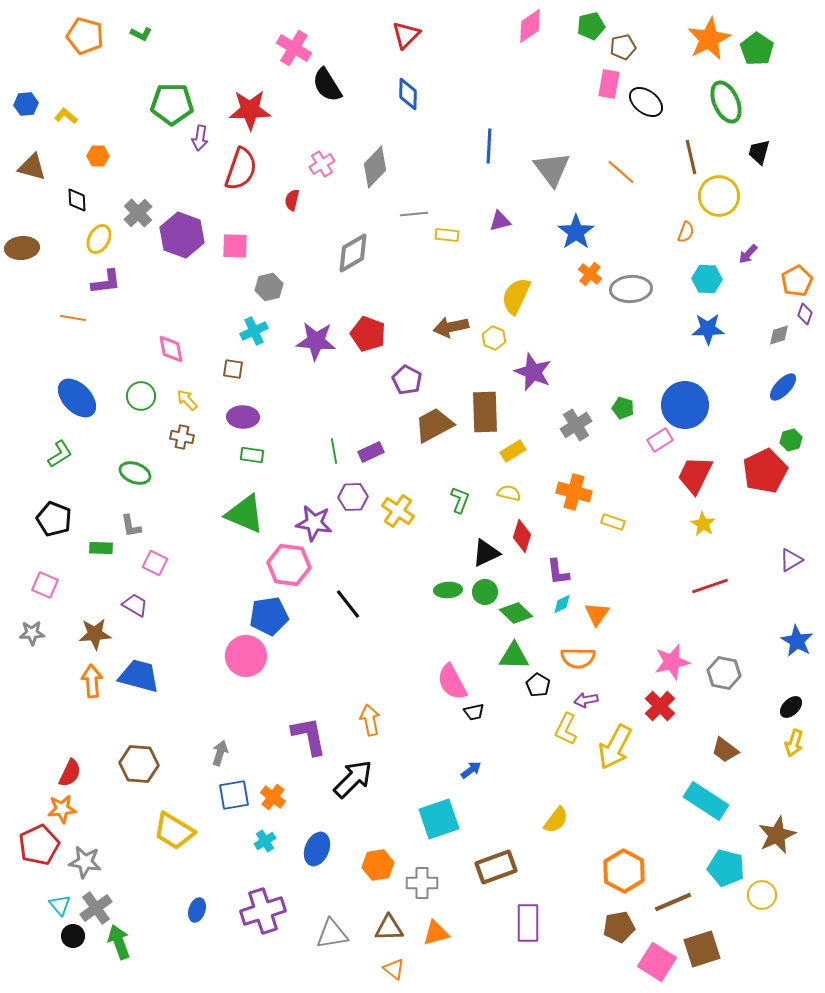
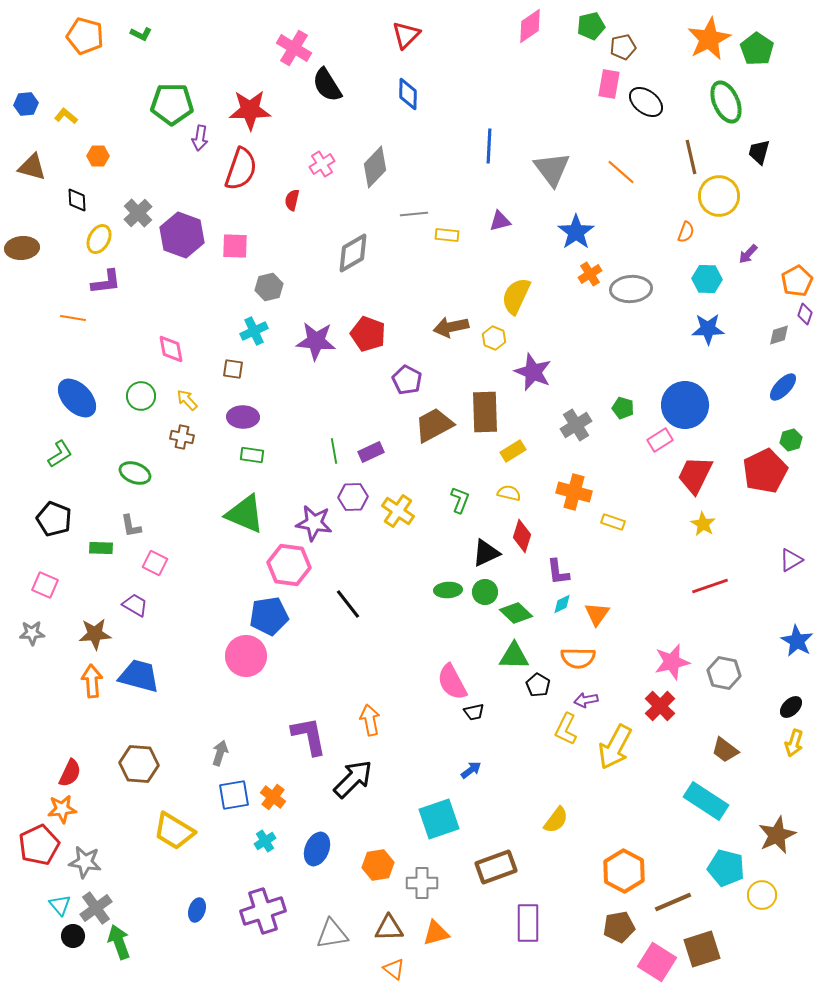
orange cross at (590, 274): rotated 20 degrees clockwise
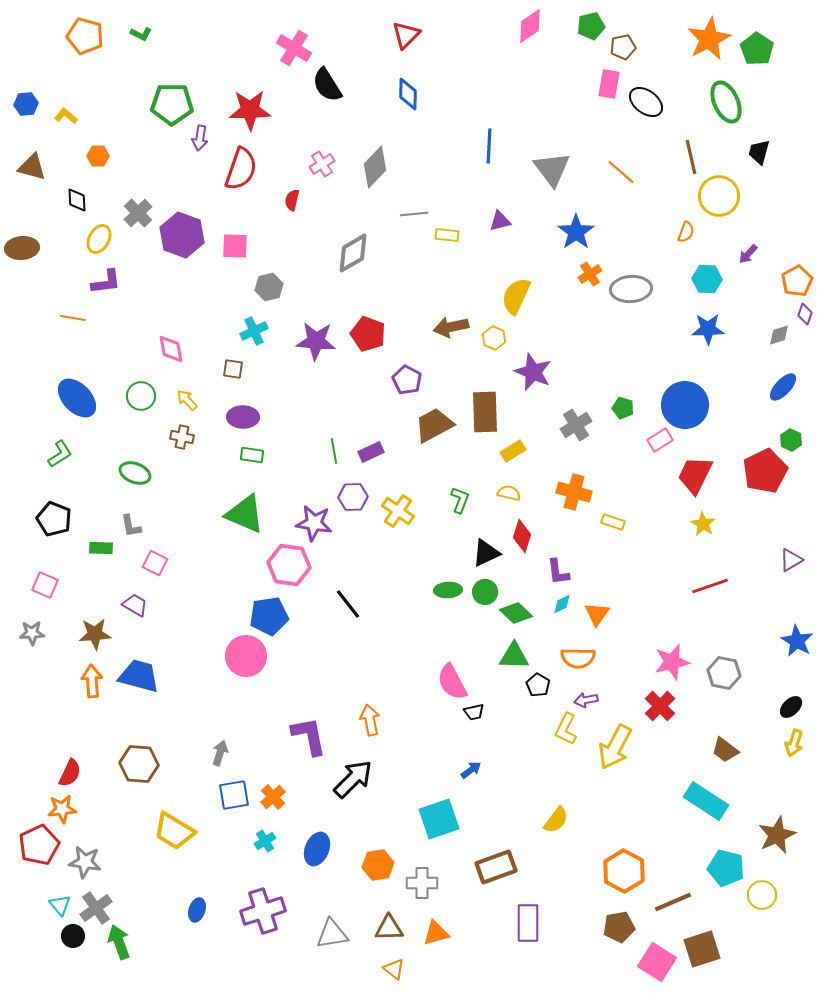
green hexagon at (791, 440): rotated 20 degrees counterclockwise
orange cross at (273, 797): rotated 10 degrees clockwise
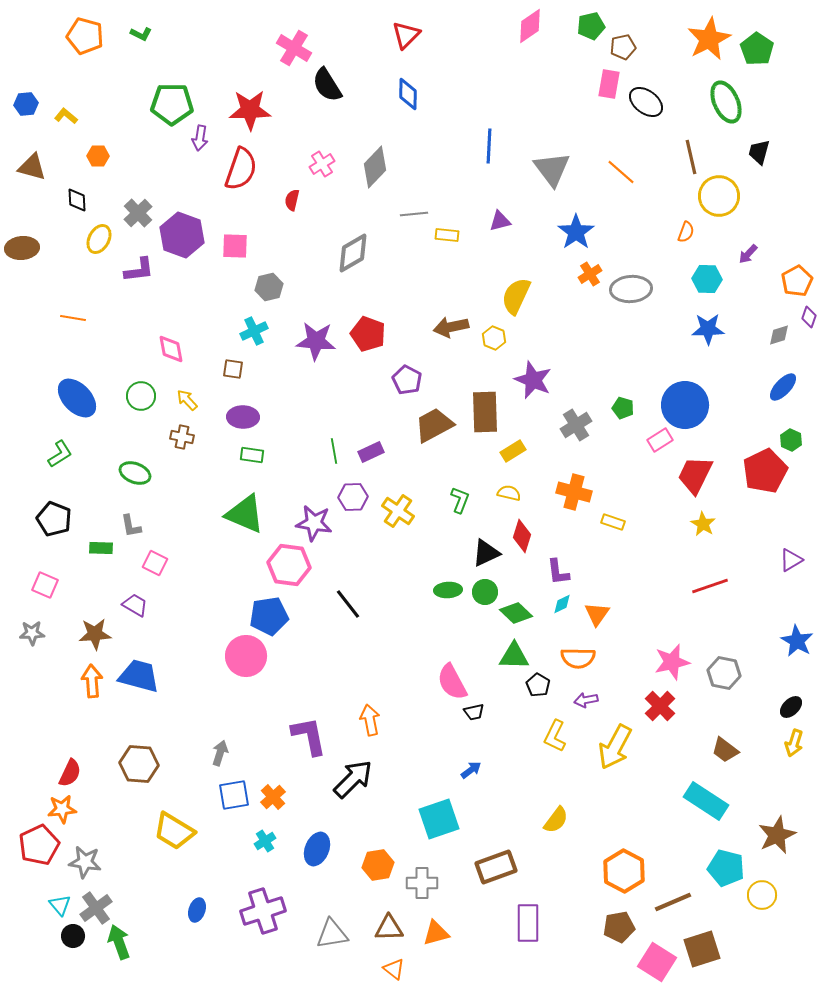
purple L-shape at (106, 282): moved 33 px right, 12 px up
purple diamond at (805, 314): moved 4 px right, 3 px down
purple star at (533, 372): moved 8 px down
yellow L-shape at (566, 729): moved 11 px left, 7 px down
